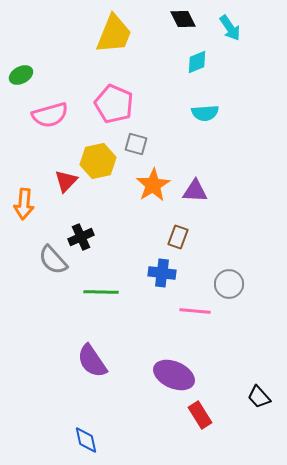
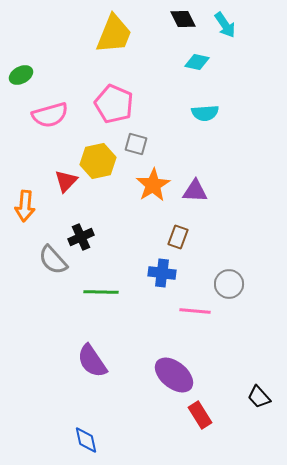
cyan arrow: moved 5 px left, 3 px up
cyan diamond: rotated 35 degrees clockwise
orange arrow: moved 1 px right, 2 px down
purple ellipse: rotated 15 degrees clockwise
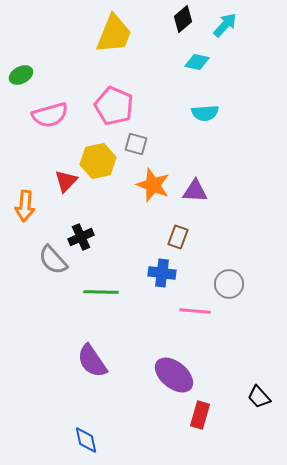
black diamond: rotated 76 degrees clockwise
cyan arrow: rotated 104 degrees counterclockwise
pink pentagon: moved 2 px down
orange star: rotated 20 degrees counterclockwise
red rectangle: rotated 48 degrees clockwise
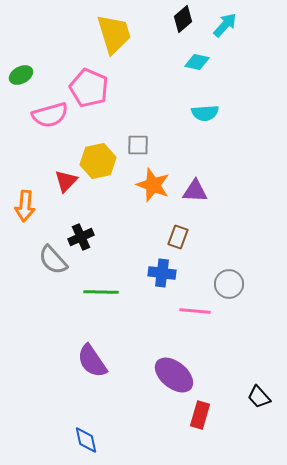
yellow trapezoid: rotated 39 degrees counterclockwise
pink pentagon: moved 25 px left, 18 px up
gray square: moved 2 px right, 1 px down; rotated 15 degrees counterclockwise
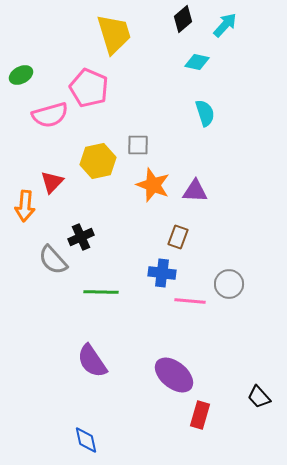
cyan semicircle: rotated 104 degrees counterclockwise
red triangle: moved 14 px left, 1 px down
pink line: moved 5 px left, 10 px up
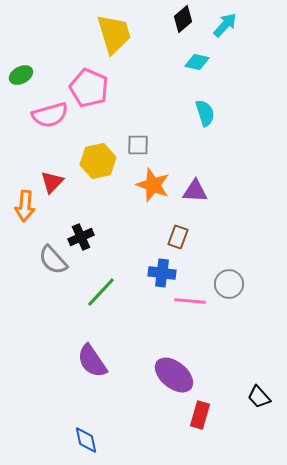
green line: rotated 48 degrees counterclockwise
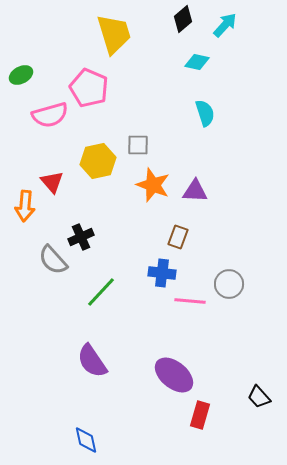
red triangle: rotated 25 degrees counterclockwise
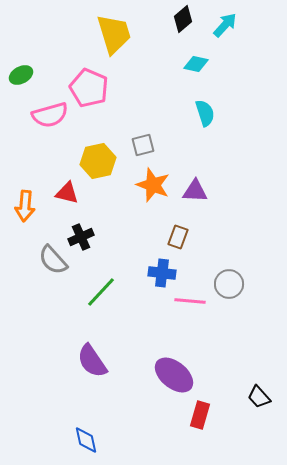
cyan diamond: moved 1 px left, 2 px down
gray square: moved 5 px right; rotated 15 degrees counterclockwise
red triangle: moved 15 px right, 11 px down; rotated 35 degrees counterclockwise
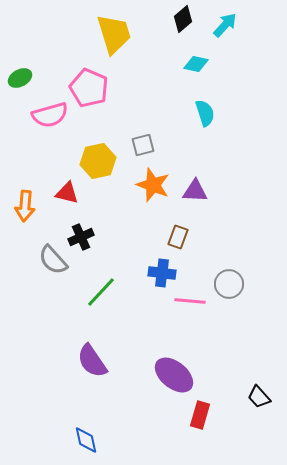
green ellipse: moved 1 px left, 3 px down
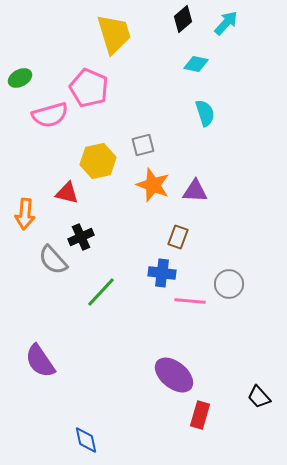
cyan arrow: moved 1 px right, 2 px up
orange arrow: moved 8 px down
purple semicircle: moved 52 px left
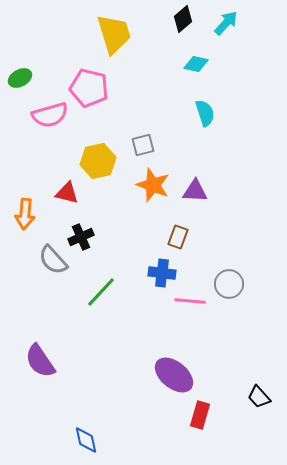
pink pentagon: rotated 9 degrees counterclockwise
